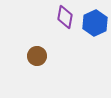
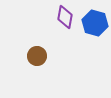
blue hexagon: rotated 20 degrees counterclockwise
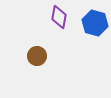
purple diamond: moved 6 px left
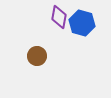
blue hexagon: moved 13 px left
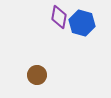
brown circle: moved 19 px down
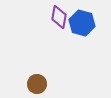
brown circle: moved 9 px down
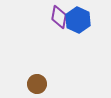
blue hexagon: moved 4 px left, 3 px up; rotated 10 degrees clockwise
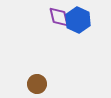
purple diamond: rotated 25 degrees counterclockwise
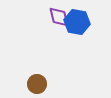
blue hexagon: moved 1 px left, 2 px down; rotated 15 degrees counterclockwise
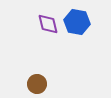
purple diamond: moved 11 px left, 7 px down
